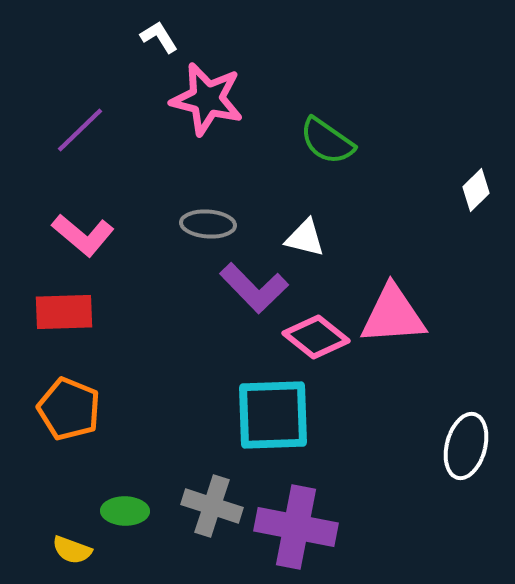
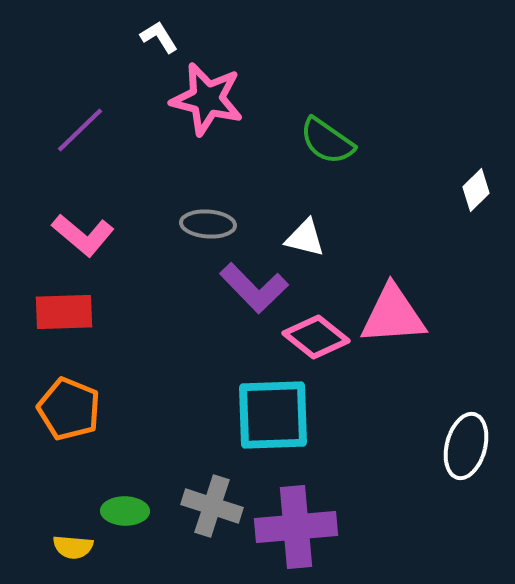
purple cross: rotated 16 degrees counterclockwise
yellow semicircle: moved 1 px right, 3 px up; rotated 15 degrees counterclockwise
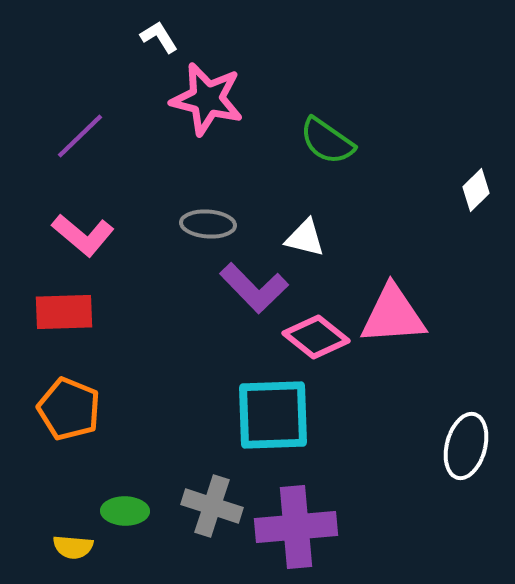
purple line: moved 6 px down
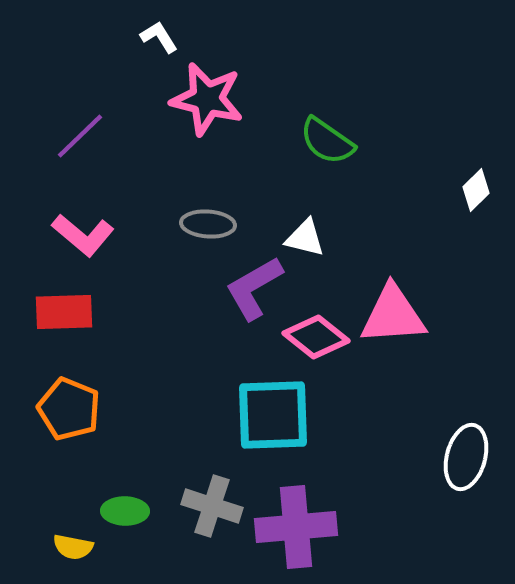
purple L-shape: rotated 104 degrees clockwise
white ellipse: moved 11 px down
yellow semicircle: rotated 6 degrees clockwise
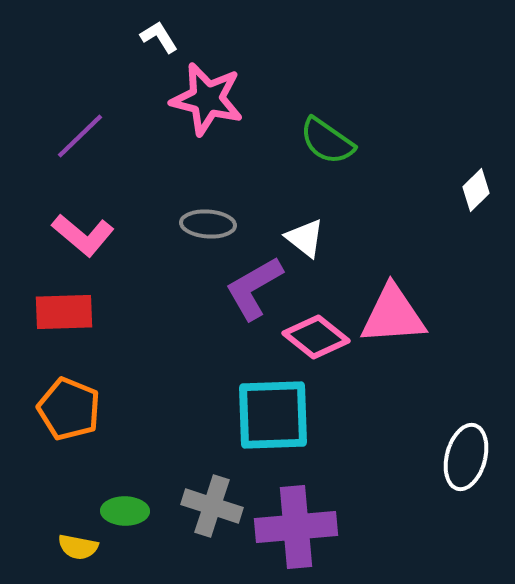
white triangle: rotated 24 degrees clockwise
yellow semicircle: moved 5 px right
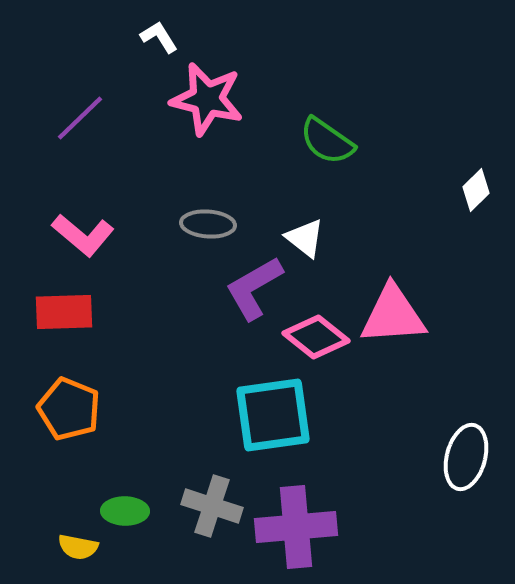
purple line: moved 18 px up
cyan square: rotated 6 degrees counterclockwise
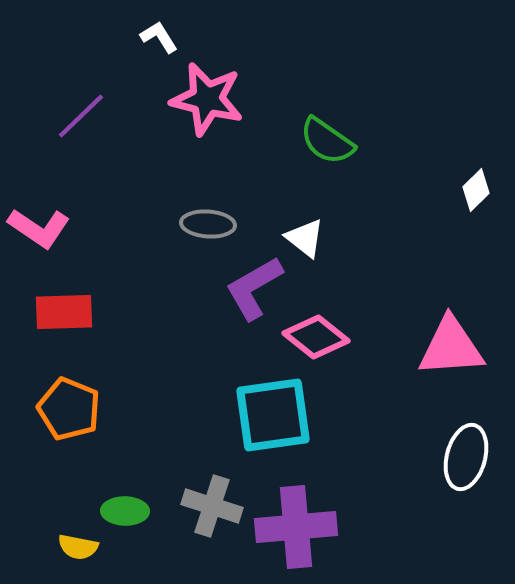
purple line: moved 1 px right, 2 px up
pink L-shape: moved 44 px left, 7 px up; rotated 6 degrees counterclockwise
pink triangle: moved 58 px right, 32 px down
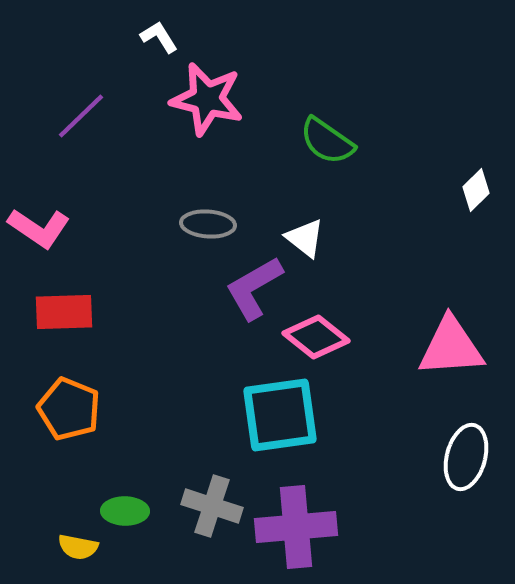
cyan square: moved 7 px right
